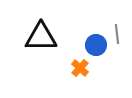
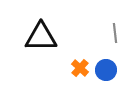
gray line: moved 2 px left, 1 px up
blue circle: moved 10 px right, 25 px down
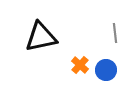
black triangle: rotated 12 degrees counterclockwise
orange cross: moved 3 px up
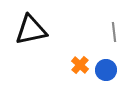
gray line: moved 1 px left, 1 px up
black triangle: moved 10 px left, 7 px up
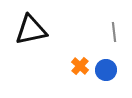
orange cross: moved 1 px down
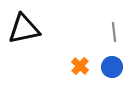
black triangle: moved 7 px left, 1 px up
blue circle: moved 6 px right, 3 px up
